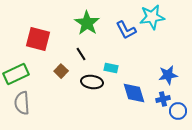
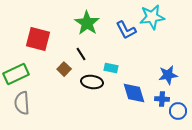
brown square: moved 3 px right, 2 px up
blue cross: moved 1 px left; rotated 16 degrees clockwise
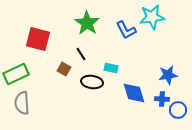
brown square: rotated 16 degrees counterclockwise
blue circle: moved 1 px up
